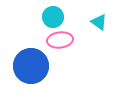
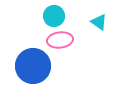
cyan circle: moved 1 px right, 1 px up
blue circle: moved 2 px right
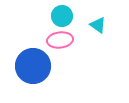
cyan circle: moved 8 px right
cyan triangle: moved 1 px left, 3 px down
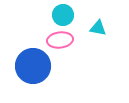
cyan circle: moved 1 px right, 1 px up
cyan triangle: moved 3 px down; rotated 24 degrees counterclockwise
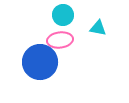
blue circle: moved 7 px right, 4 px up
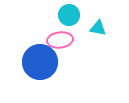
cyan circle: moved 6 px right
